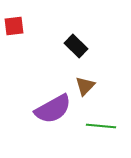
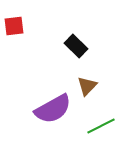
brown triangle: moved 2 px right
green line: rotated 32 degrees counterclockwise
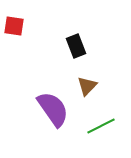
red square: rotated 15 degrees clockwise
black rectangle: rotated 25 degrees clockwise
purple semicircle: rotated 96 degrees counterclockwise
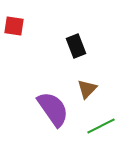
brown triangle: moved 3 px down
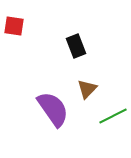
green line: moved 12 px right, 10 px up
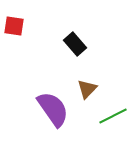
black rectangle: moved 1 px left, 2 px up; rotated 20 degrees counterclockwise
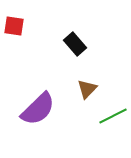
purple semicircle: moved 15 px left; rotated 81 degrees clockwise
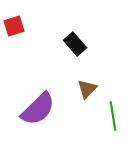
red square: rotated 25 degrees counterclockwise
green line: rotated 72 degrees counterclockwise
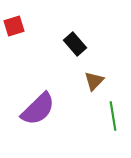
brown triangle: moved 7 px right, 8 px up
